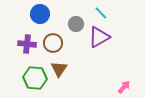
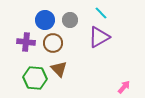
blue circle: moved 5 px right, 6 px down
gray circle: moved 6 px left, 4 px up
purple cross: moved 1 px left, 2 px up
brown triangle: rotated 18 degrees counterclockwise
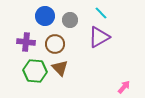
blue circle: moved 4 px up
brown circle: moved 2 px right, 1 px down
brown triangle: moved 1 px right, 1 px up
green hexagon: moved 7 px up
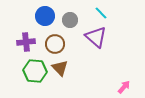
purple triangle: moved 3 px left; rotated 50 degrees counterclockwise
purple cross: rotated 12 degrees counterclockwise
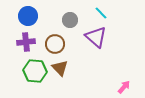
blue circle: moved 17 px left
